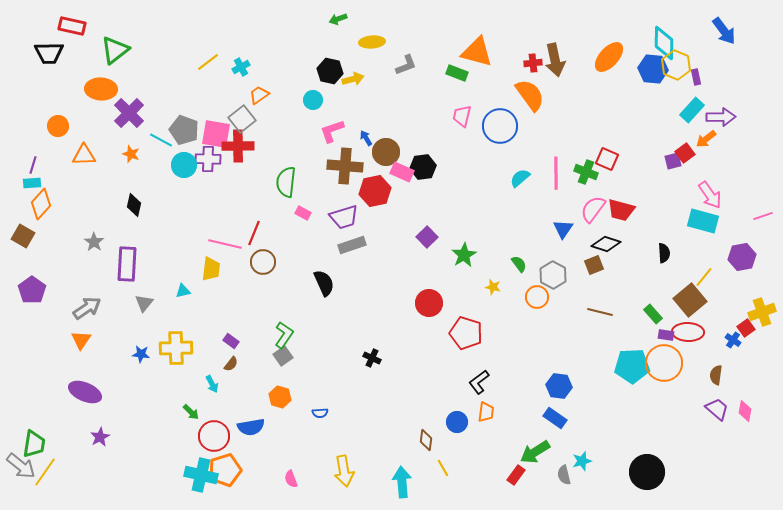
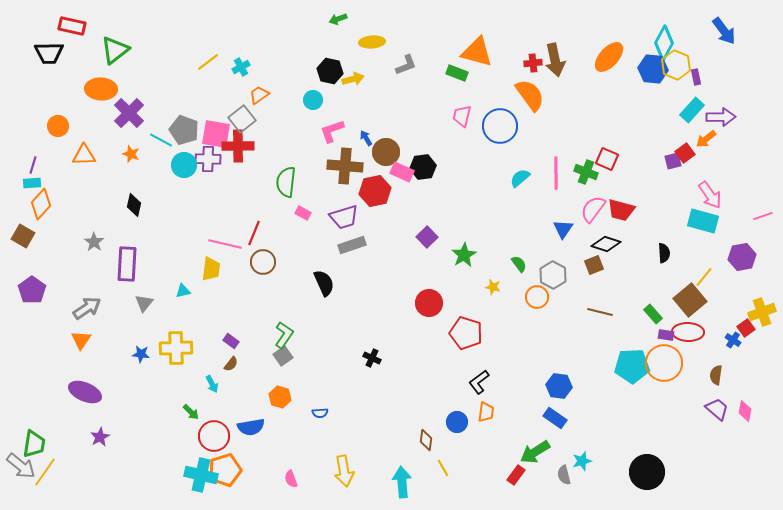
cyan diamond at (664, 43): rotated 28 degrees clockwise
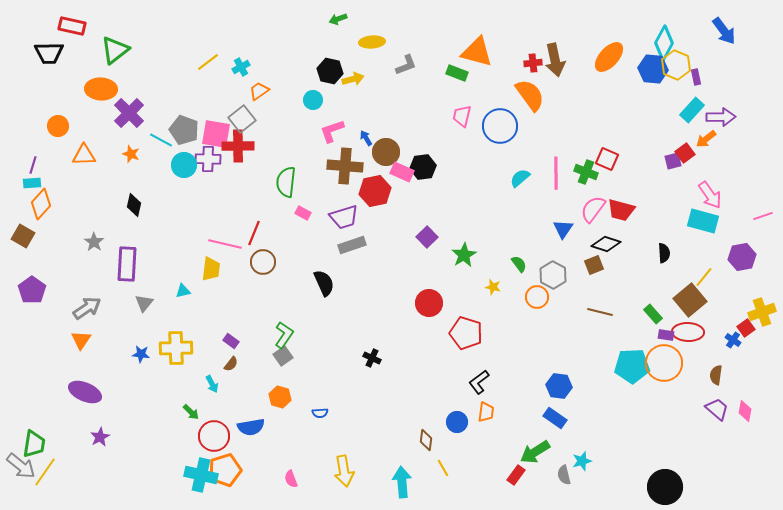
orange trapezoid at (259, 95): moved 4 px up
black circle at (647, 472): moved 18 px right, 15 px down
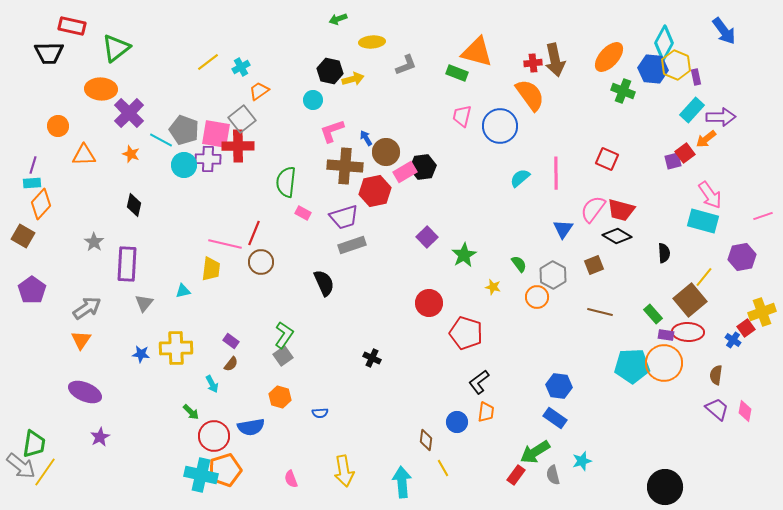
green triangle at (115, 50): moved 1 px right, 2 px up
pink rectangle at (402, 172): moved 3 px right; rotated 55 degrees counterclockwise
green cross at (586, 172): moved 37 px right, 81 px up
black diamond at (606, 244): moved 11 px right, 8 px up; rotated 12 degrees clockwise
brown circle at (263, 262): moved 2 px left
gray semicircle at (564, 475): moved 11 px left
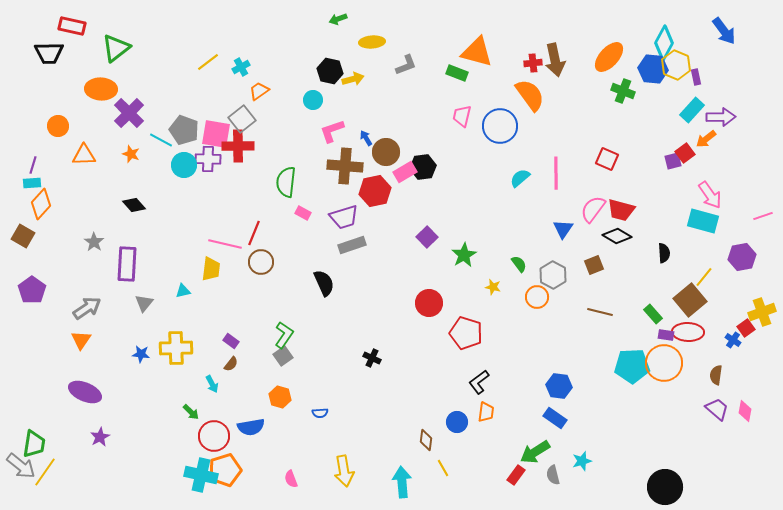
black diamond at (134, 205): rotated 55 degrees counterclockwise
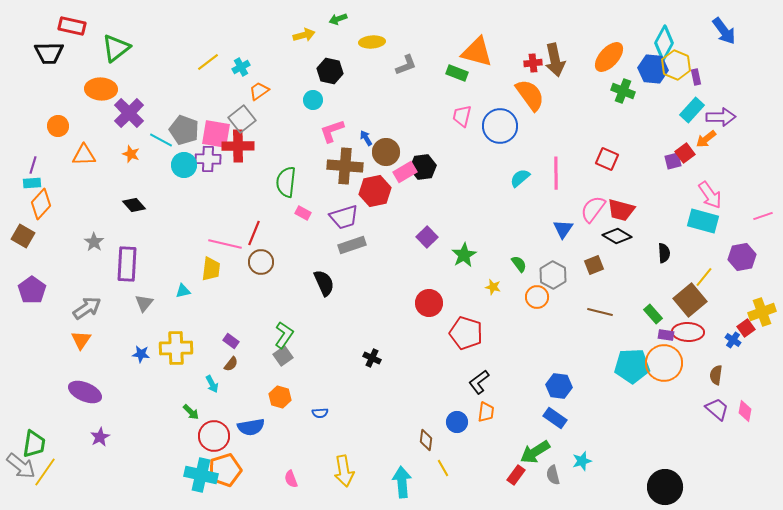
yellow arrow at (353, 79): moved 49 px left, 44 px up
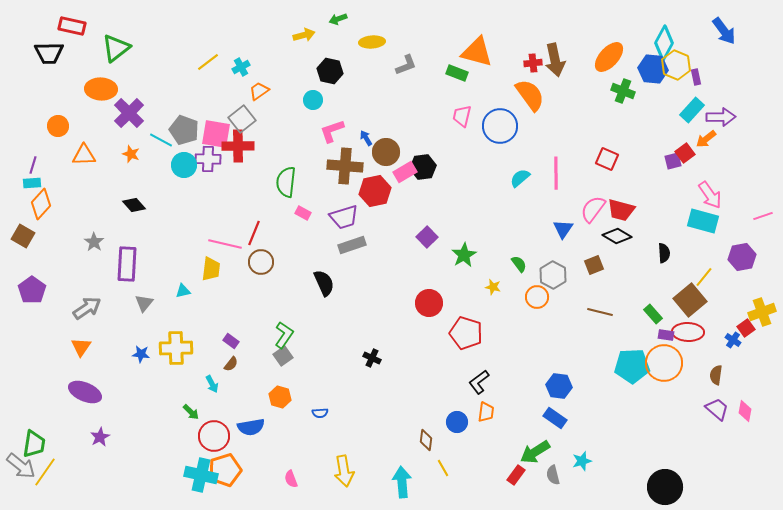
orange triangle at (81, 340): moved 7 px down
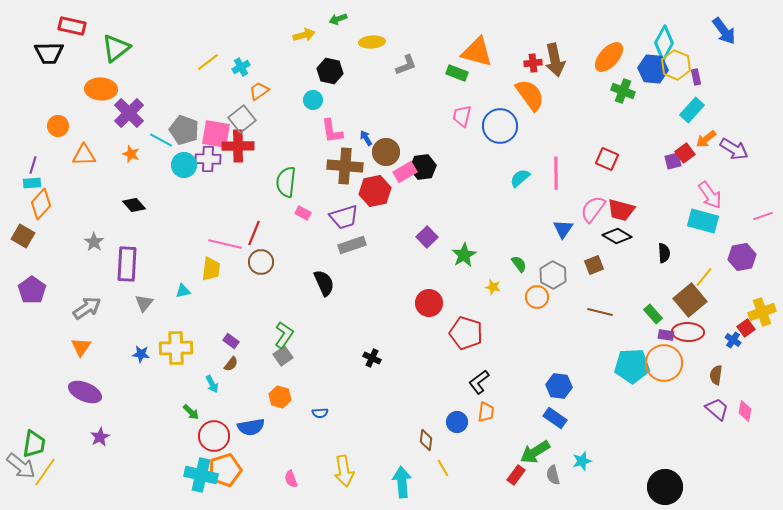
purple arrow at (721, 117): moved 13 px right, 32 px down; rotated 32 degrees clockwise
pink L-shape at (332, 131): rotated 80 degrees counterclockwise
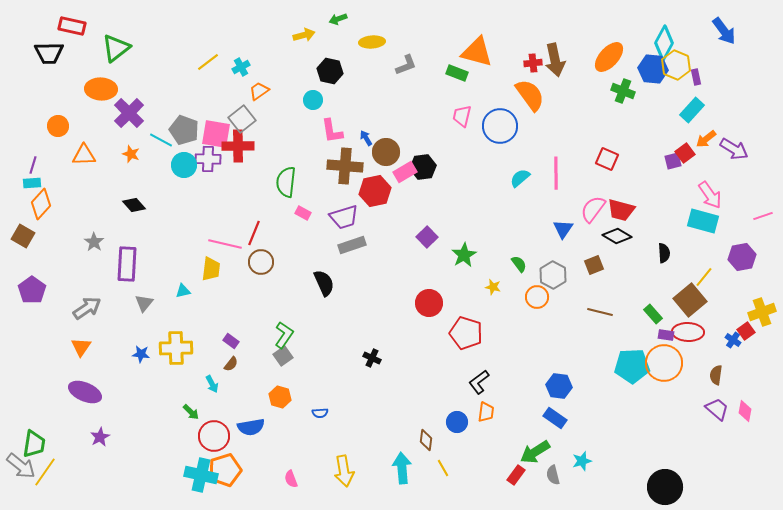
red square at (746, 328): moved 3 px down
cyan arrow at (402, 482): moved 14 px up
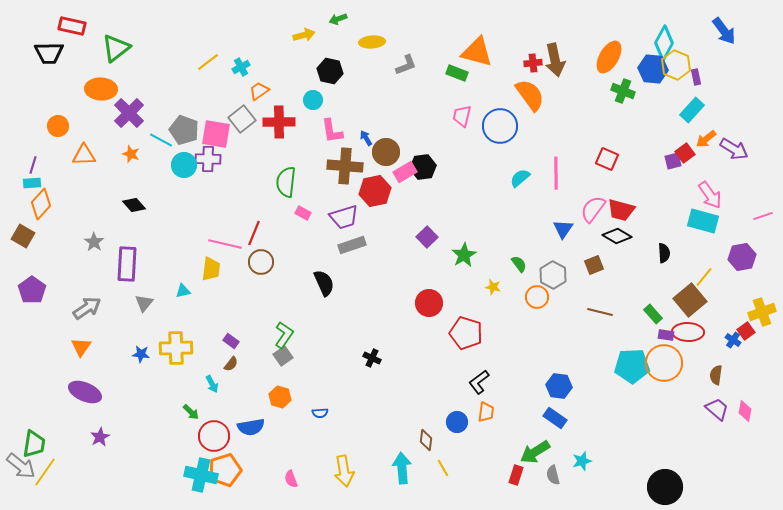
orange ellipse at (609, 57): rotated 12 degrees counterclockwise
red cross at (238, 146): moved 41 px right, 24 px up
red rectangle at (516, 475): rotated 18 degrees counterclockwise
